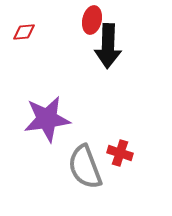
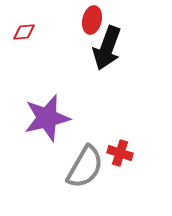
black arrow: moved 1 px left, 2 px down; rotated 18 degrees clockwise
purple star: moved 1 px up; rotated 6 degrees counterclockwise
gray semicircle: rotated 129 degrees counterclockwise
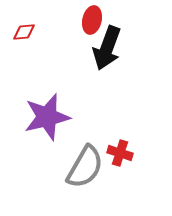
purple star: moved 1 px up
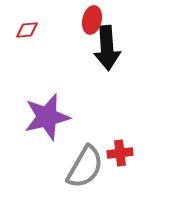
red diamond: moved 3 px right, 2 px up
black arrow: rotated 24 degrees counterclockwise
red cross: rotated 25 degrees counterclockwise
